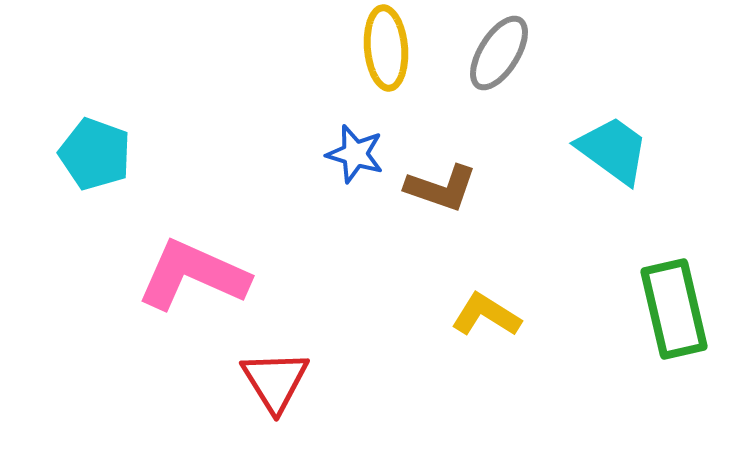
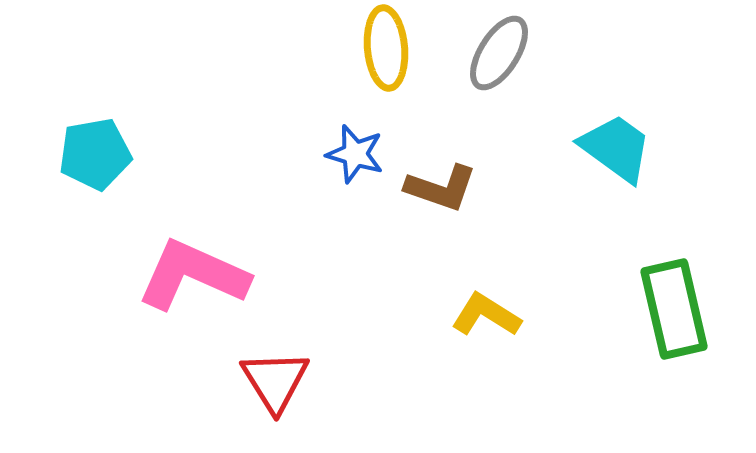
cyan trapezoid: moved 3 px right, 2 px up
cyan pentagon: rotated 30 degrees counterclockwise
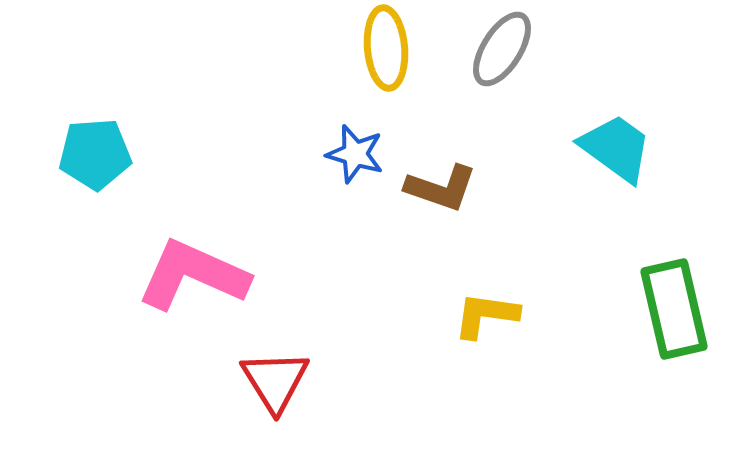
gray ellipse: moved 3 px right, 4 px up
cyan pentagon: rotated 6 degrees clockwise
yellow L-shape: rotated 24 degrees counterclockwise
